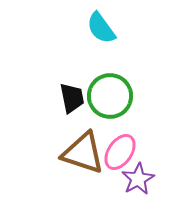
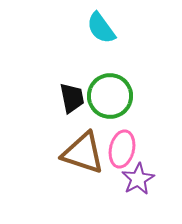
pink ellipse: moved 2 px right, 3 px up; rotated 21 degrees counterclockwise
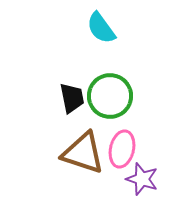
purple star: moved 4 px right; rotated 24 degrees counterclockwise
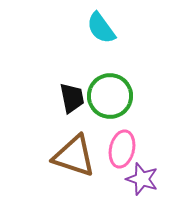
brown triangle: moved 9 px left, 3 px down
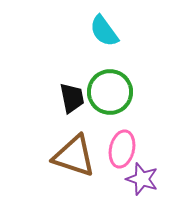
cyan semicircle: moved 3 px right, 3 px down
green circle: moved 4 px up
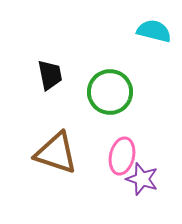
cyan semicircle: moved 50 px right; rotated 140 degrees clockwise
black trapezoid: moved 22 px left, 23 px up
pink ellipse: moved 7 px down
brown triangle: moved 18 px left, 3 px up
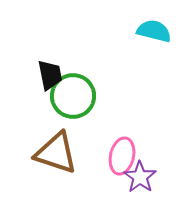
green circle: moved 37 px left, 4 px down
purple star: moved 2 px left, 2 px up; rotated 16 degrees clockwise
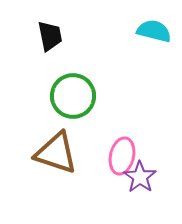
black trapezoid: moved 39 px up
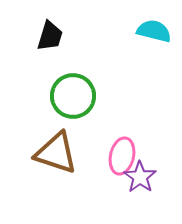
black trapezoid: rotated 28 degrees clockwise
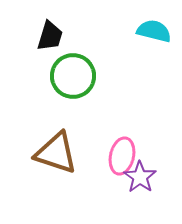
green circle: moved 20 px up
